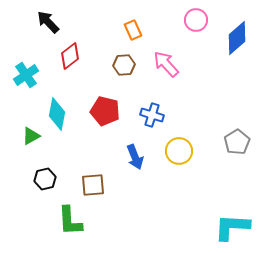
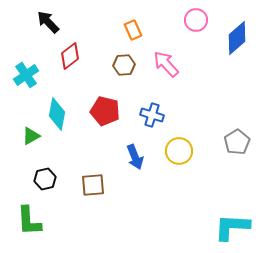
green L-shape: moved 41 px left
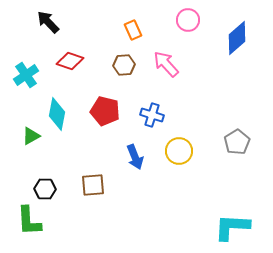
pink circle: moved 8 px left
red diamond: moved 5 px down; rotated 56 degrees clockwise
black hexagon: moved 10 px down; rotated 15 degrees clockwise
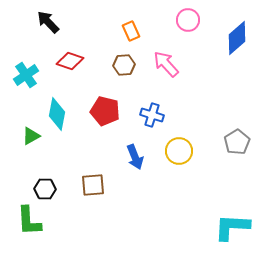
orange rectangle: moved 2 px left, 1 px down
